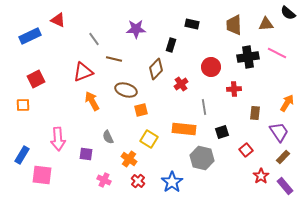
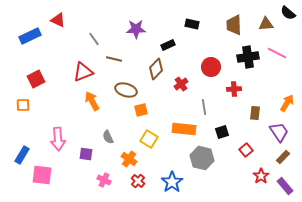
black rectangle at (171, 45): moved 3 px left; rotated 48 degrees clockwise
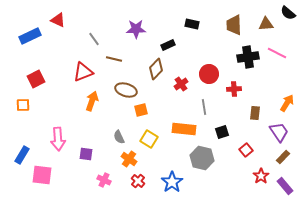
red circle at (211, 67): moved 2 px left, 7 px down
orange arrow at (92, 101): rotated 48 degrees clockwise
gray semicircle at (108, 137): moved 11 px right
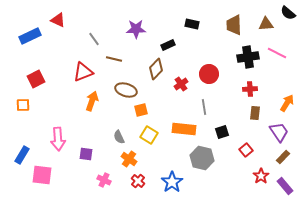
red cross at (234, 89): moved 16 px right
yellow square at (149, 139): moved 4 px up
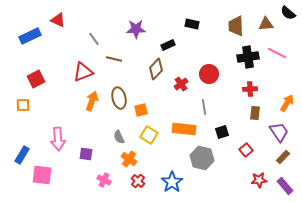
brown trapezoid at (234, 25): moved 2 px right, 1 px down
brown ellipse at (126, 90): moved 7 px left, 8 px down; rotated 60 degrees clockwise
red star at (261, 176): moved 2 px left, 4 px down; rotated 28 degrees clockwise
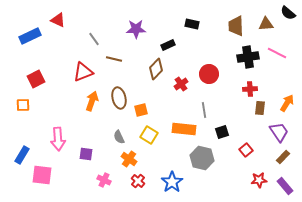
gray line at (204, 107): moved 3 px down
brown rectangle at (255, 113): moved 5 px right, 5 px up
